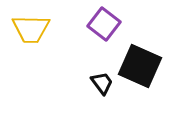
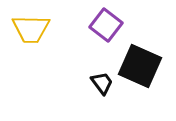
purple square: moved 2 px right, 1 px down
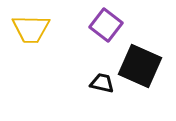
black trapezoid: rotated 40 degrees counterclockwise
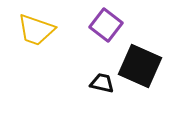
yellow trapezoid: moved 5 px right, 1 px down; rotated 18 degrees clockwise
